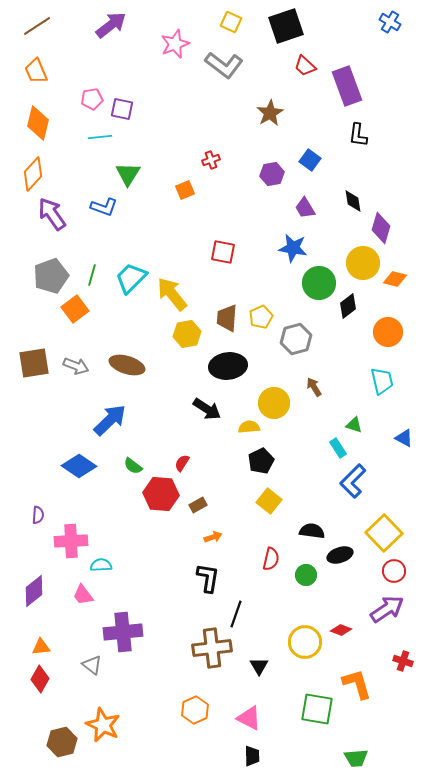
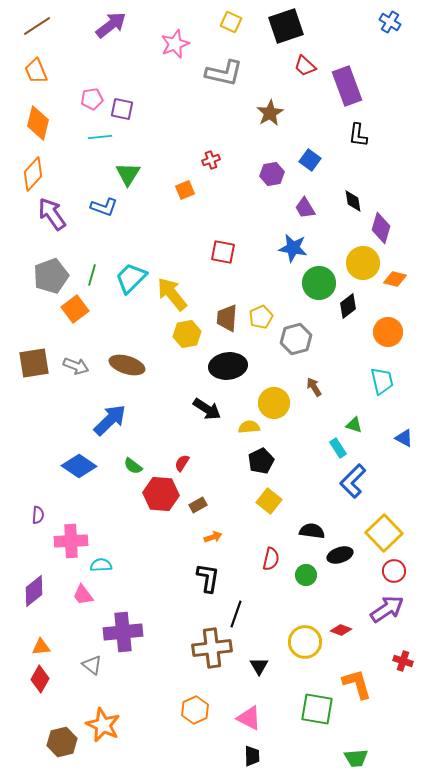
gray L-shape at (224, 65): moved 8 px down; rotated 24 degrees counterclockwise
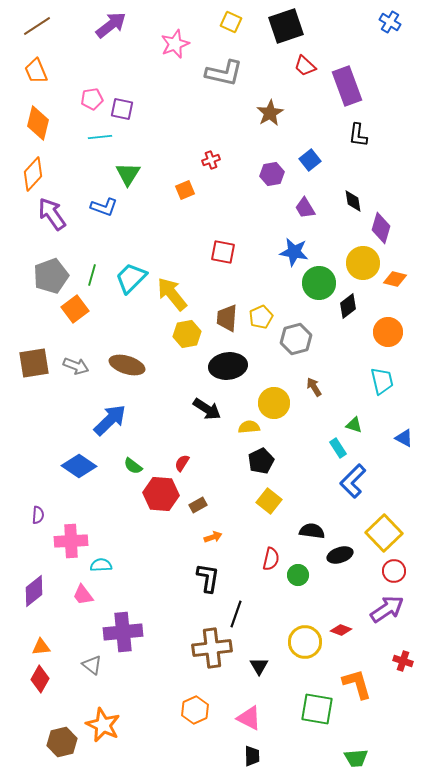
blue square at (310, 160): rotated 15 degrees clockwise
blue star at (293, 248): moved 1 px right, 4 px down
green circle at (306, 575): moved 8 px left
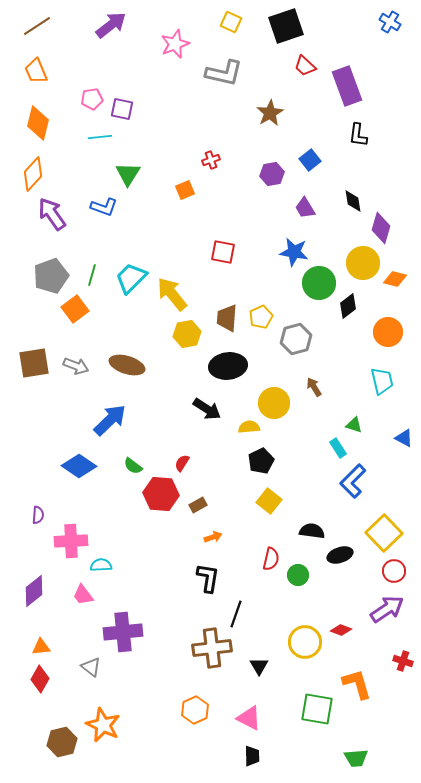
gray triangle at (92, 665): moved 1 px left, 2 px down
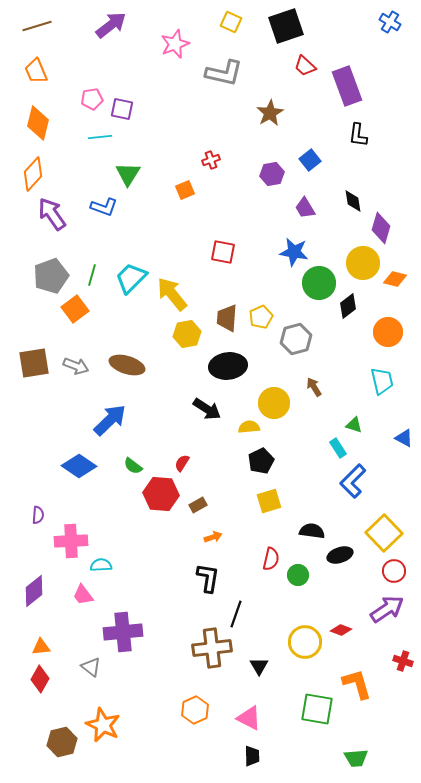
brown line at (37, 26): rotated 16 degrees clockwise
yellow square at (269, 501): rotated 35 degrees clockwise
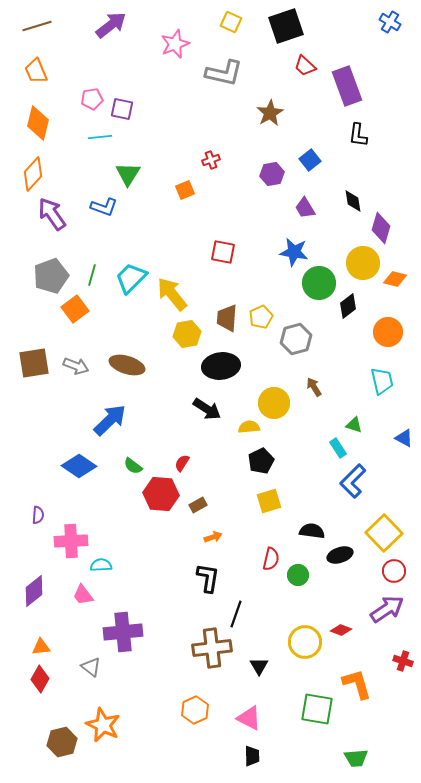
black ellipse at (228, 366): moved 7 px left
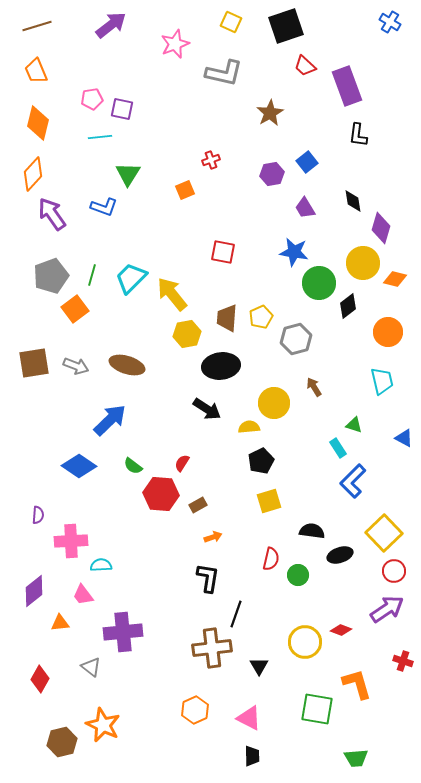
blue square at (310, 160): moved 3 px left, 2 px down
orange triangle at (41, 647): moved 19 px right, 24 px up
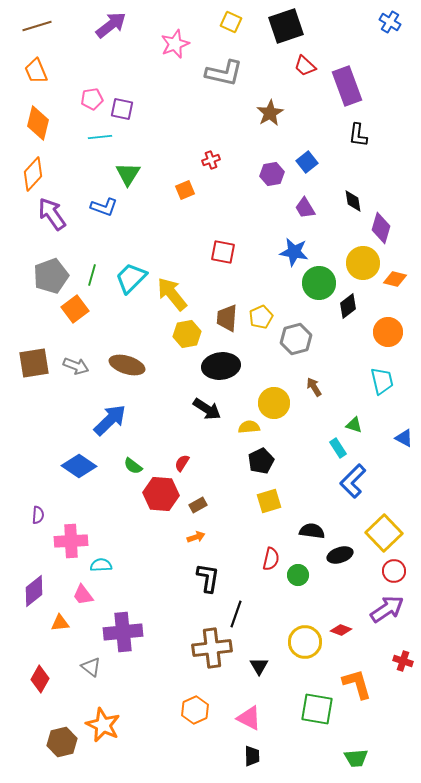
orange arrow at (213, 537): moved 17 px left
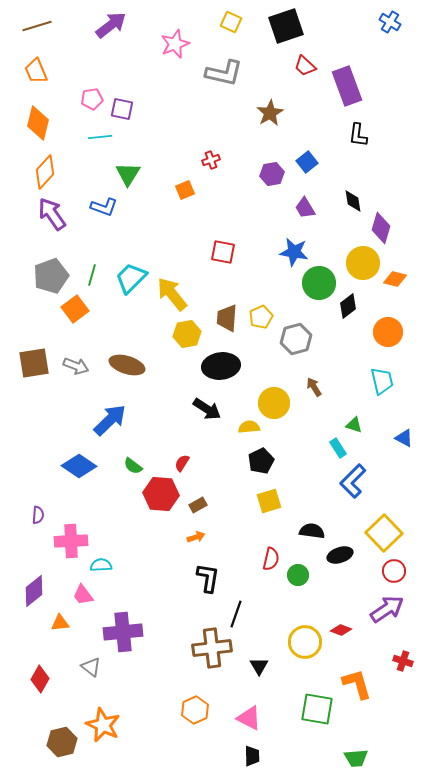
orange diamond at (33, 174): moved 12 px right, 2 px up
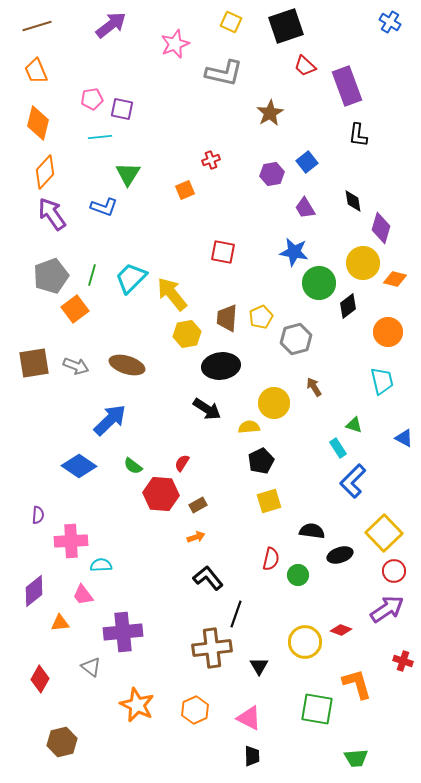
black L-shape at (208, 578): rotated 48 degrees counterclockwise
orange star at (103, 725): moved 34 px right, 20 px up
